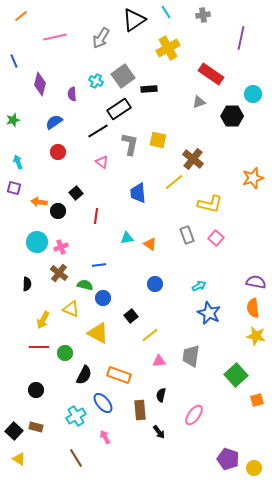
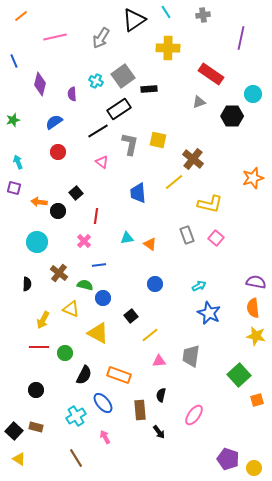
yellow cross at (168, 48): rotated 30 degrees clockwise
pink cross at (61, 247): moved 23 px right, 6 px up; rotated 24 degrees counterclockwise
green square at (236, 375): moved 3 px right
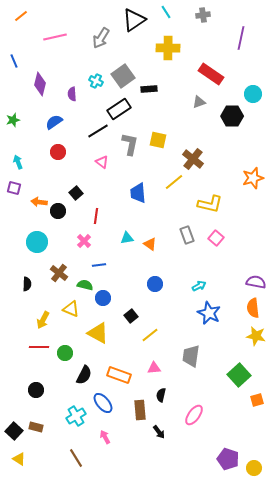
pink triangle at (159, 361): moved 5 px left, 7 px down
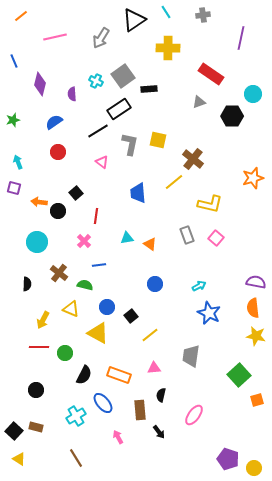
blue circle at (103, 298): moved 4 px right, 9 px down
pink arrow at (105, 437): moved 13 px right
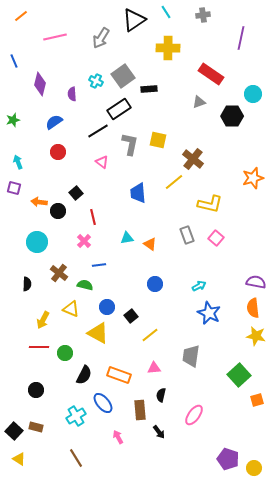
red line at (96, 216): moved 3 px left, 1 px down; rotated 21 degrees counterclockwise
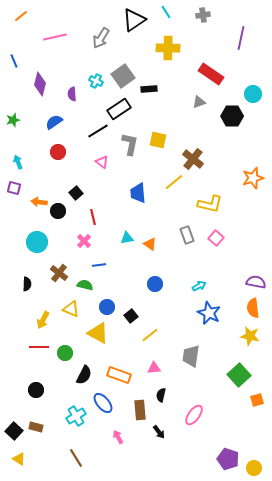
yellow star at (256, 336): moved 6 px left
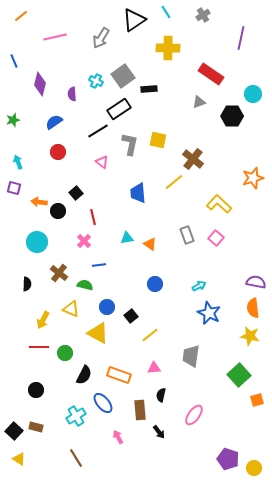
gray cross at (203, 15): rotated 24 degrees counterclockwise
yellow L-shape at (210, 204): moved 9 px right; rotated 150 degrees counterclockwise
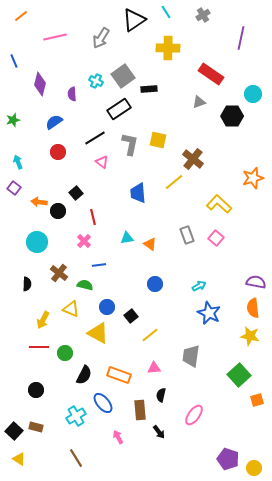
black line at (98, 131): moved 3 px left, 7 px down
purple square at (14, 188): rotated 24 degrees clockwise
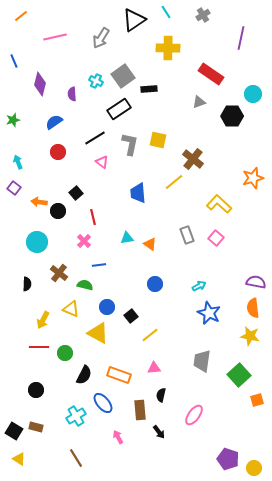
gray trapezoid at (191, 356): moved 11 px right, 5 px down
black square at (14, 431): rotated 12 degrees counterclockwise
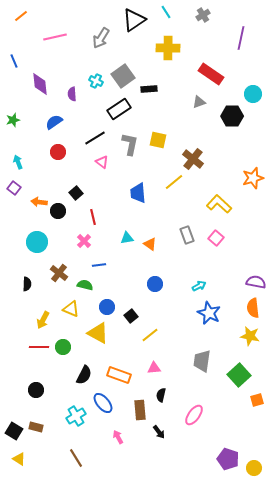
purple diamond at (40, 84): rotated 20 degrees counterclockwise
green circle at (65, 353): moved 2 px left, 6 px up
